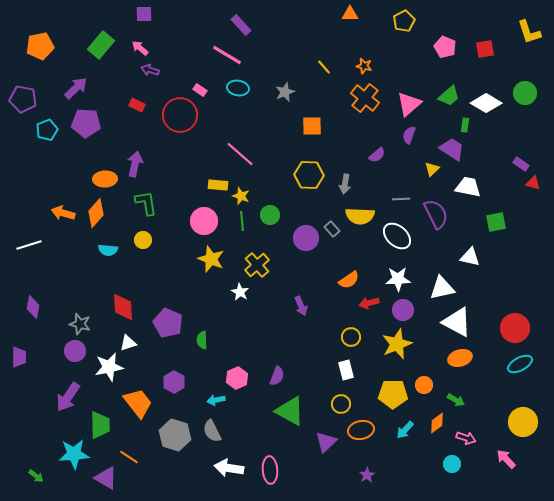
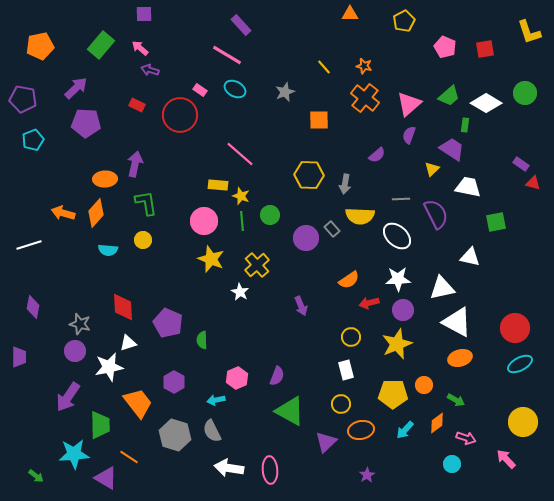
cyan ellipse at (238, 88): moved 3 px left, 1 px down; rotated 20 degrees clockwise
orange square at (312, 126): moved 7 px right, 6 px up
cyan pentagon at (47, 130): moved 14 px left, 10 px down
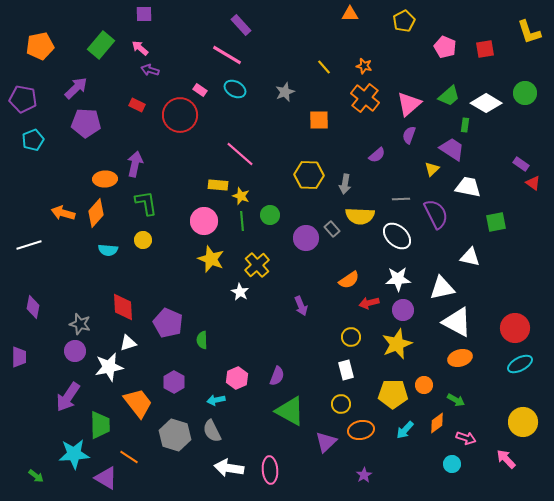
red triangle at (533, 183): rotated 21 degrees clockwise
purple star at (367, 475): moved 3 px left
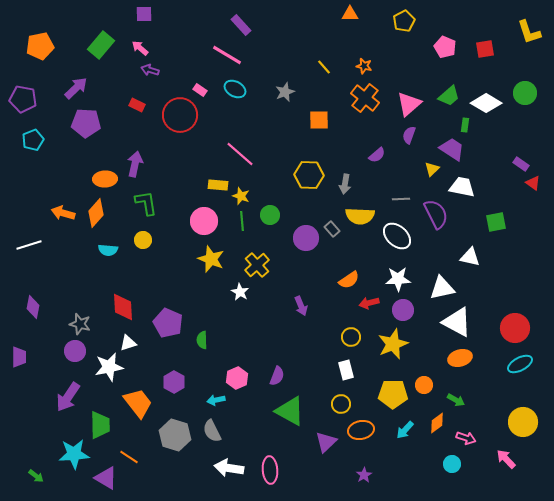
white trapezoid at (468, 187): moved 6 px left
yellow star at (397, 344): moved 4 px left
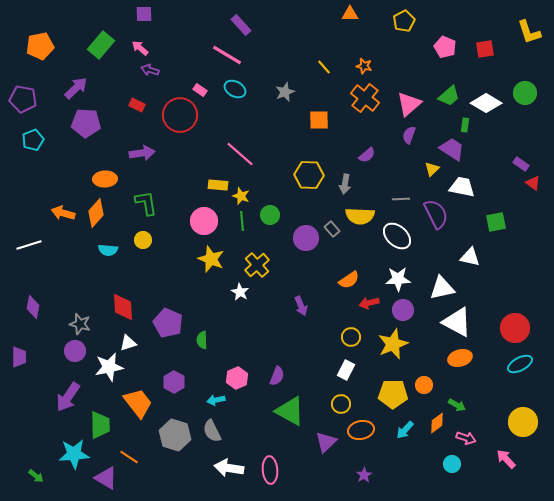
purple semicircle at (377, 155): moved 10 px left
purple arrow at (135, 164): moved 7 px right, 11 px up; rotated 70 degrees clockwise
white rectangle at (346, 370): rotated 42 degrees clockwise
green arrow at (456, 400): moved 1 px right, 5 px down
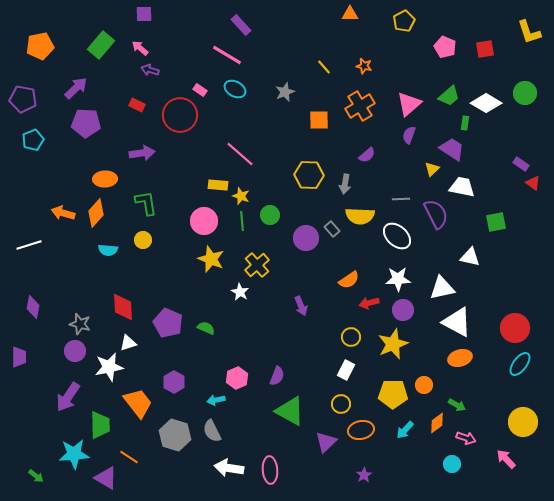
orange cross at (365, 98): moved 5 px left, 8 px down; rotated 20 degrees clockwise
green rectangle at (465, 125): moved 2 px up
green semicircle at (202, 340): moved 4 px right, 12 px up; rotated 114 degrees clockwise
cyan ellipse at (520, 364): rotated 25 degrees counterclockwise
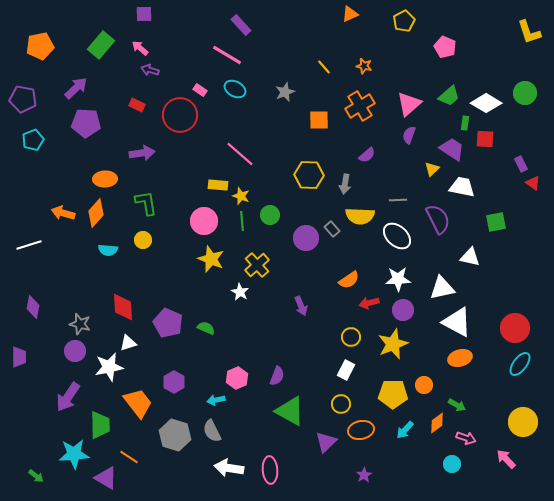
orange triangle at (350, 14): rotated 24 degrees counterclockwise
red square at (485, 49): moved 90 px down; rotated 12 degrees clockwise
purple rectangle at (521, 164): rotated 28 degrees clockwise
gray line at (401, 199): moved 3 px left, 1 px down
purple semicircle at (436, 214): moved 2 px right, 5 px down
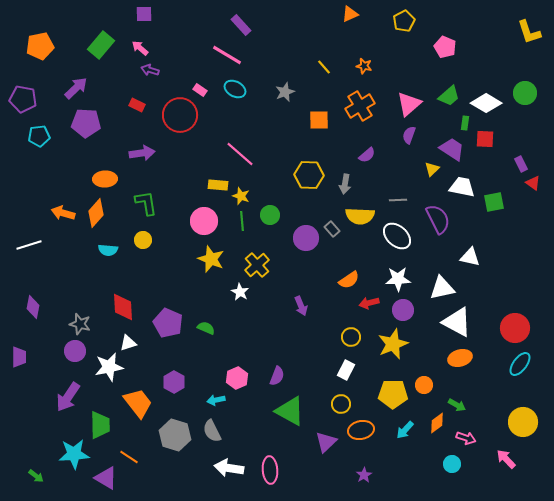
cyan pentagon at (33, 140): moved 6 px right, 4 px up; rotated 15 degrees clockwise
green square at (496, 222): moved 2 px left, 20 px up
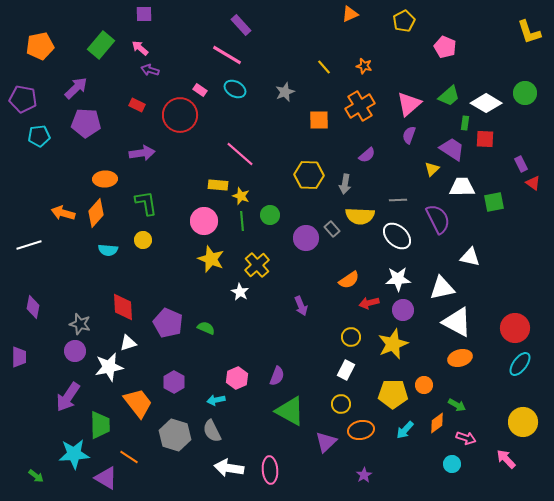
white trapezoid at (462, 187): rotated 12 degrees counterclockwise
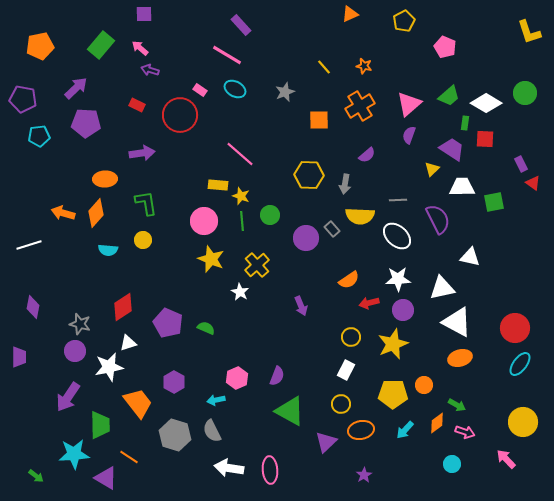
red diamond at (123, 307): rotated 60 degrees clockwise
pink arrow at (466, 438): moved 1 px left, 6 px up
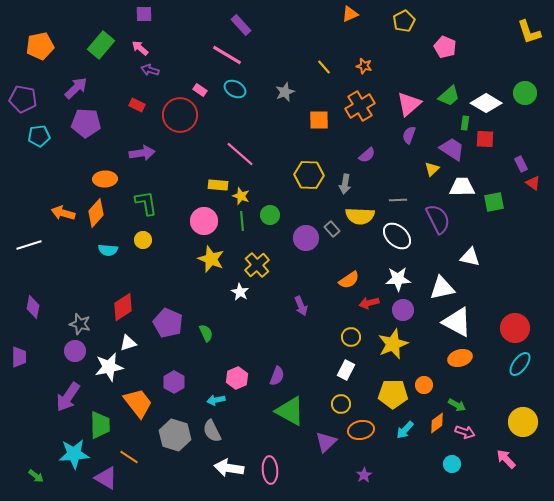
green semicircle at (206, 328): moved 5 px down; rotated 42 degrees clockwise
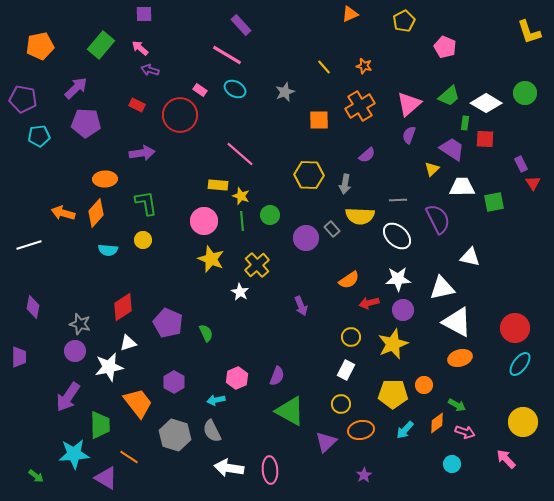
red triangle at (533, 183): rotated 21 degrees clockwise
